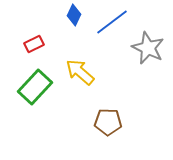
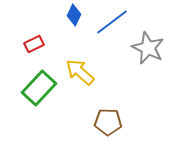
green rectangle: moved 4 px right, 1 px down
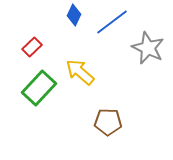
red rectangle: moved 2 px left, 3 px down; rotated 18 degrees counterclockwise
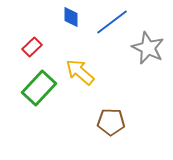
blue diamond: moved 3 px left, 2 px down; rotated 25 degrees counterclockwise
brown pentagon: moved 3 px right
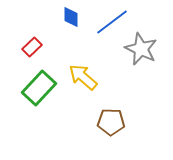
gray star: moved 7 px left, 1 px down
yellow arrow: moved 3 px right, 5 px down
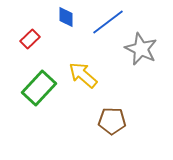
blue diamond: moved 5 px left
blue line: moved 4 px left
red rectangle: moved 2 px left, 8 px up
yellow arrow: moved 2 px up
brown pentagon: moved 1 px right, 1 px up
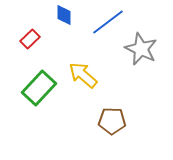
blue diamond: moved 2 px left, 2 px up
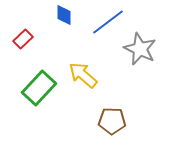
red rectangle: moved 7 px left
gray star: moved 1 px left
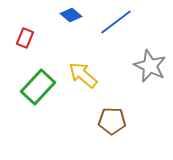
blue diamond: moved 7 px right; rotated 50 degrees counterclockwise
blue line: moved 8 px right
red rectangle: moved 2 px right, 1 px up; rotated 24 degrees counterclockwise
gray star: moved 10 px right, 17 px down
green rectangle: moved 1 px left, 1 px up
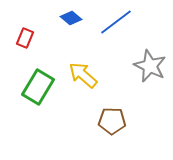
blue diamond: moved 3 px down
green rectangle: rotated 12 degrees counterclockwise
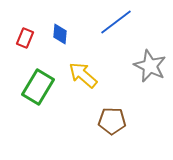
blue diamond: moved 11 px left, 16 px down; rotated 55 degrees clockwise
